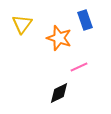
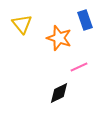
yellow triangle: rotated 15 degrees counterclockwise
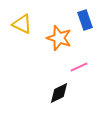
yellow triangle: rotated 25 degrees counterclockwise
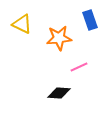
blue rectangle: moved 5 px right
orange star: rotated 25 degrees counterclockwise
black diamond: rotated 30 degrees clockwise
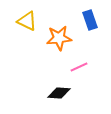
yellow triangle: moved 5 px right, 3 px up
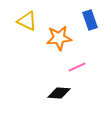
pink line: moved 2 px left
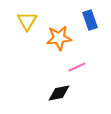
yellow triangle: rotated 35 degrees clockwise
black diamond: rotated 15 degrees counterclockwise
